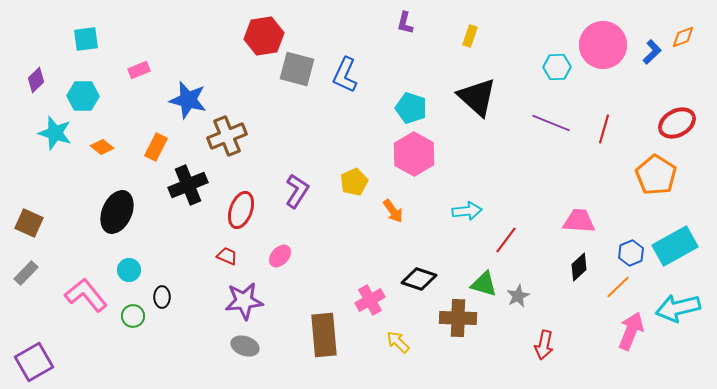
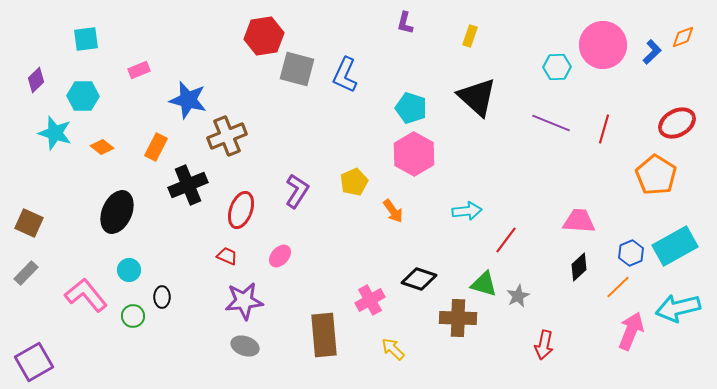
yellow arrow at (398, 342): moved 5 px left, 7 px down
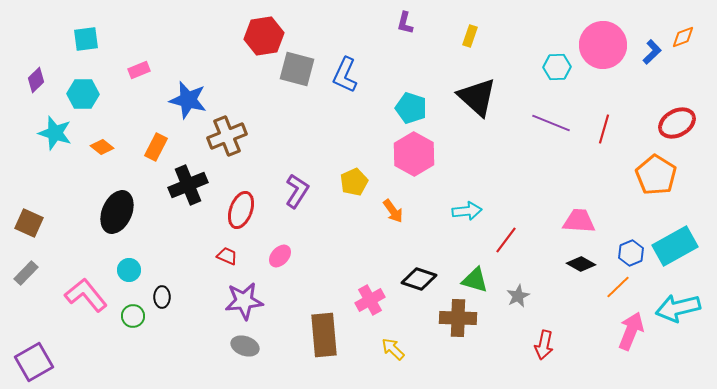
cyan hexagon at (83, 96): moved 2 px up
black diamond at (579, 267): moved 2 px right, 3 px up; rotated 72 degrees clockwise
green triangle at (484, 284): moved 9 px left, 4 px up
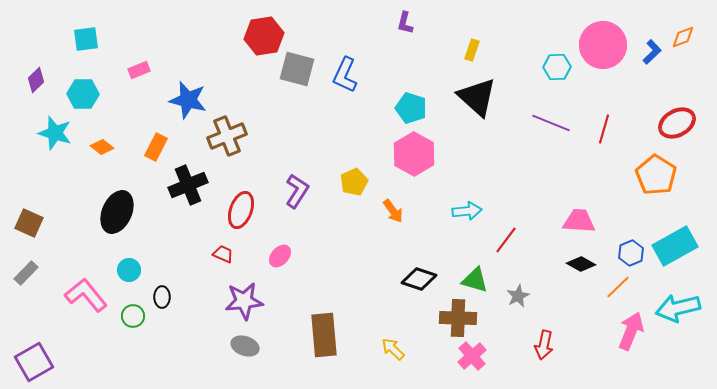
yellow rectangle at (470, 36): moved 2 px right, 14 px down
red trapezoid at (227, 256): moved 4 px left, 2 px up
pink cross at (370, 300): moved 102 px right, 56 px down; rotated 12 degrees counterclockwise
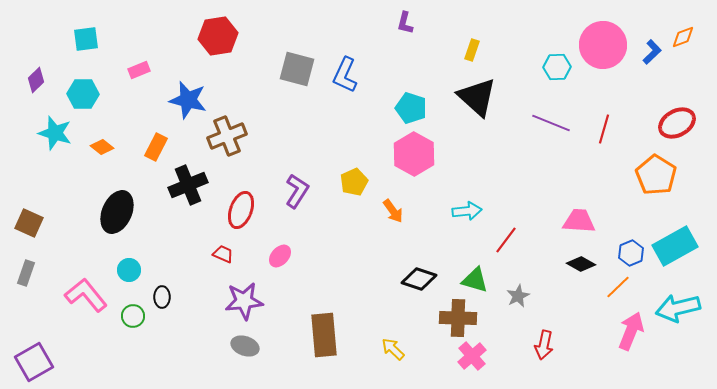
red hexagon at (264, 36): moved 46 px left
gray rectangle at (26, 273): rotated 25 degrees counterclockwise
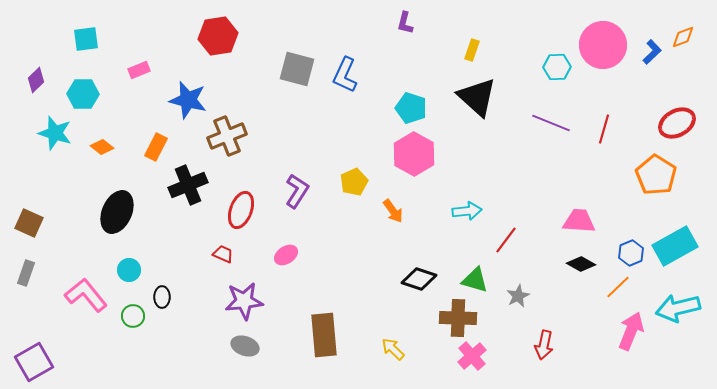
pink ellipse at (280, 256): moved 6 px right, 1 px up; rotated 15 degrees clockwise
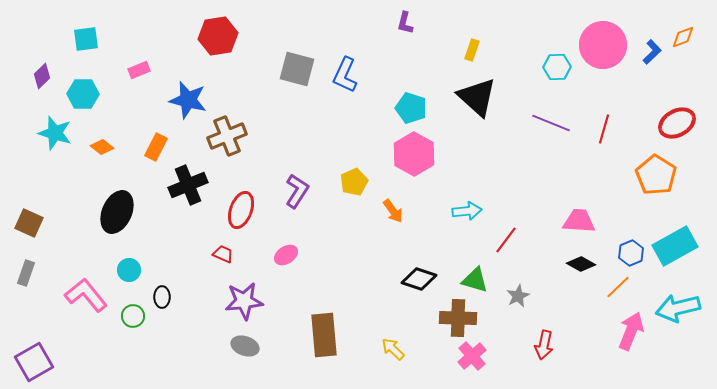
purple diamond at (36, 80): moved 6 px right, 4 px up
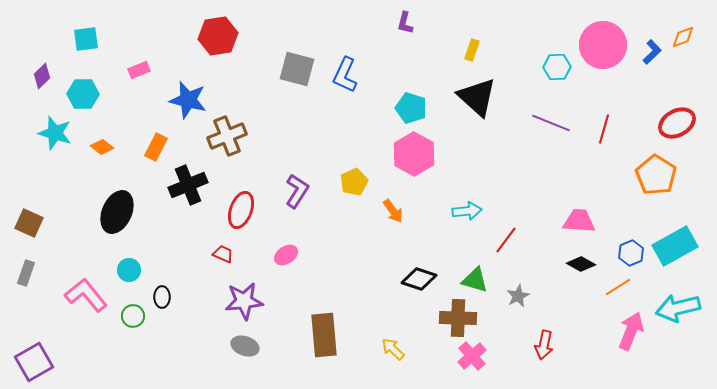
orange line at (618, 287): rotated 12 degrees clockwise
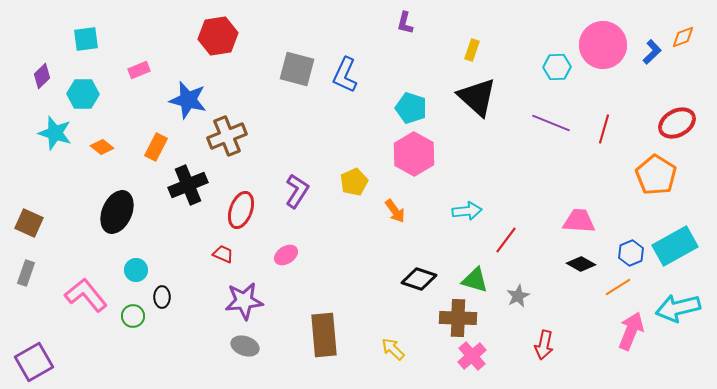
orange arrow at (393, 211): moved 2 px right
cyan circle at (129, 270): moved 7 px right
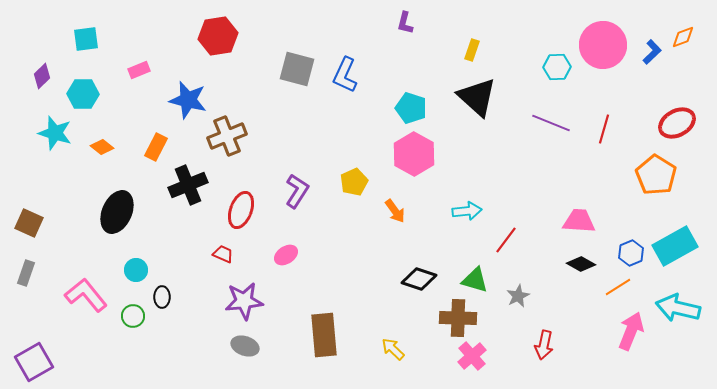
cyan arrow at (678, 308): rotated 27 degrees clockwise
